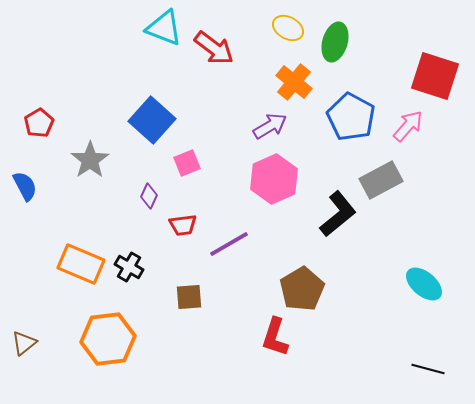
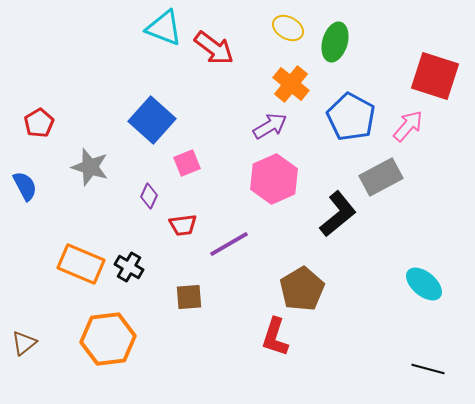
orange cross: moved 3 px left, 2 px down
gray star: moved 7 px down; rotated 21 degrees counterclockwise
gray rectangle: moved 3 px up
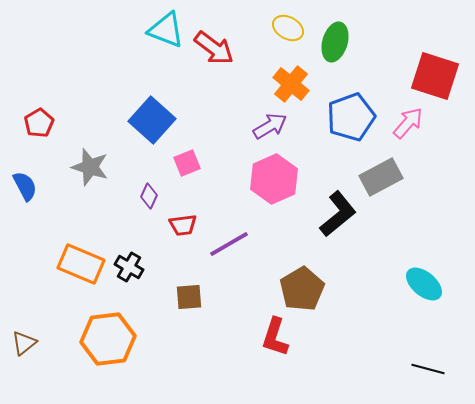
cyan triangle: moved 2 px right, 2 px down
blue pentagon: rotated 24 degrees clockwise
pink arrow: moved 3 px up
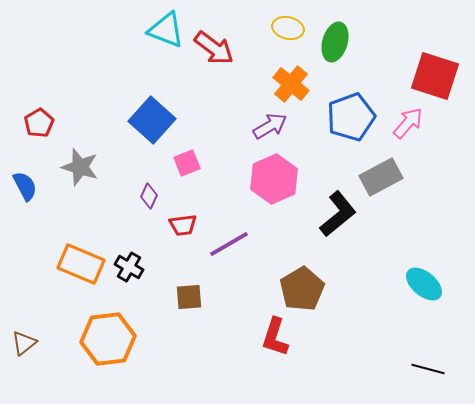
yellow ellipse: rotated 16 degrees counterclockwise
gray star: moved 10 px left
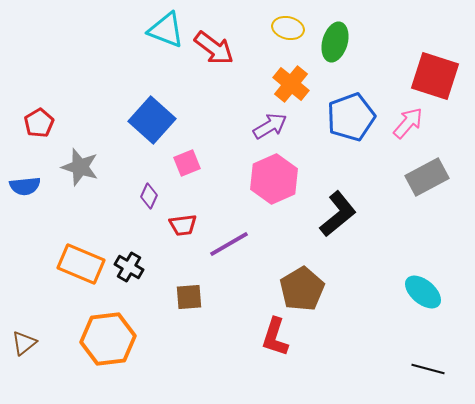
gray rectangle: moved 46 px right
blue semicircle: rotated 112 degrees clockwise
cyan ellipse: moved 1 px left, 8 px down
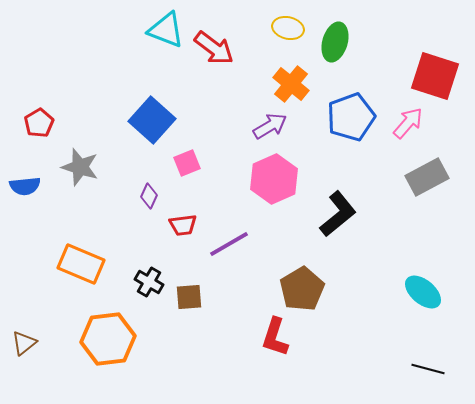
black cross: moved 20 px right, 15 px down
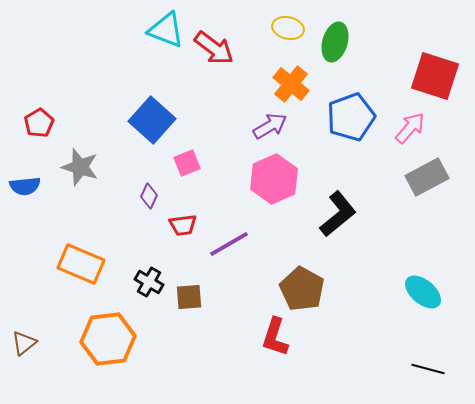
pink arrow: moved 2 px right, 5 px down
brown pentagon: rotated 12 degrees counterclockwise
